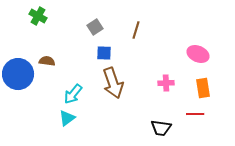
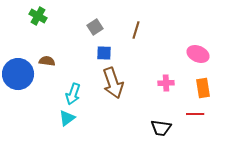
cyan arrow: rotated 20 degrees counterclockwise
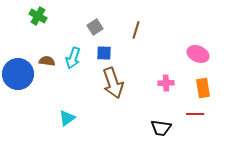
cyan arrow: moved 36 px up
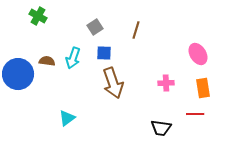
pink ellipse: rotated 35 degrees clockwise
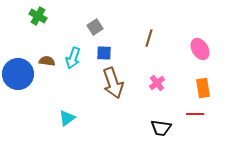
brown line: moved 13 px right, 8 px down
pink ellipse: moved 2 px right, 5 px up
pink cross: moved 9 px left; rotated 35 degrees counterclockwise
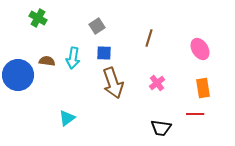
green cross: moved 2 px down
gray square: moved 2 px right, 1 px up
cyan arrow: rotated 10 degrees counterclockwise
blue circle: moved 1 px down
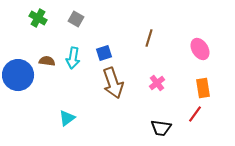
gray square: moved 21 px left, 7 px up; rotated 28 degrees counterclockwise
blue square: rotated 21 degrees counterclockwise
red line: rotated 54 degrees counterclockwise
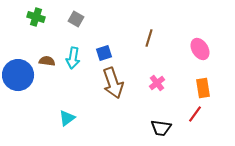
green cross: moved 2 px left, 1 px up; rotated 12 degrees counterclockwise
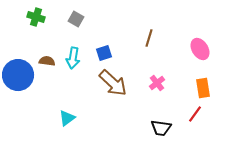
brown arrow: rotated 28 degrees counterclockwise
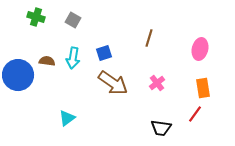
gray square: moved 3 px left, 1 px down
pink ellipse: rotated 45 degrees clockwise
brown arrow: rotated 8 degrees counterclockwise
